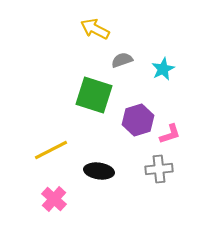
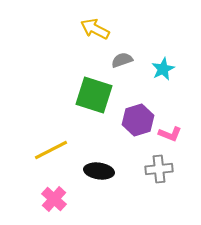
pink L-shape: rotated 40 degrees clockwise
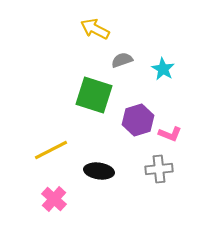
cyan star: rotated 15 degrees counterclockwise
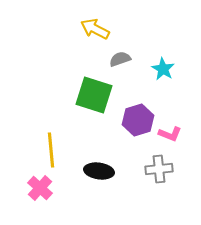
gray semicircle: moved 2 px left, 1 px up
yellow line: rotated 68 degrees counterclockwise
pink cross: moved 14 px left, 11 px up
